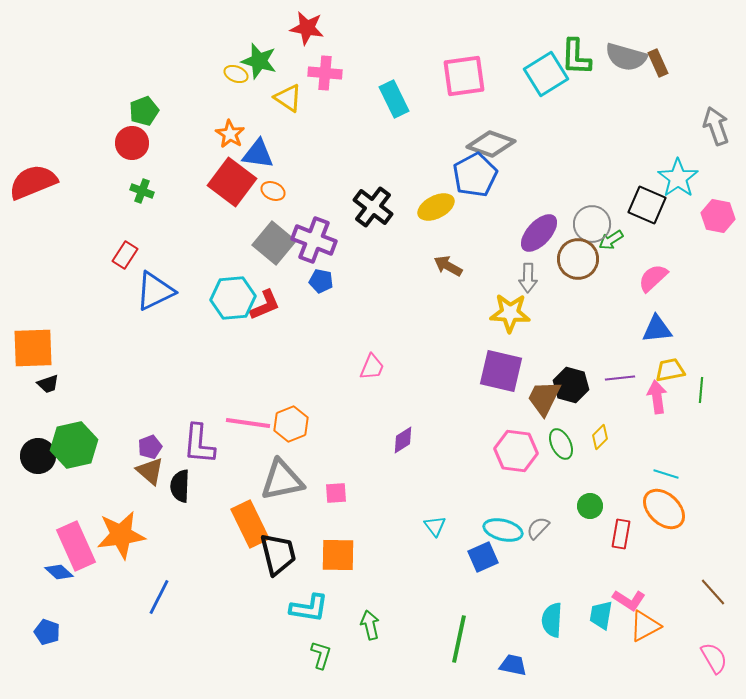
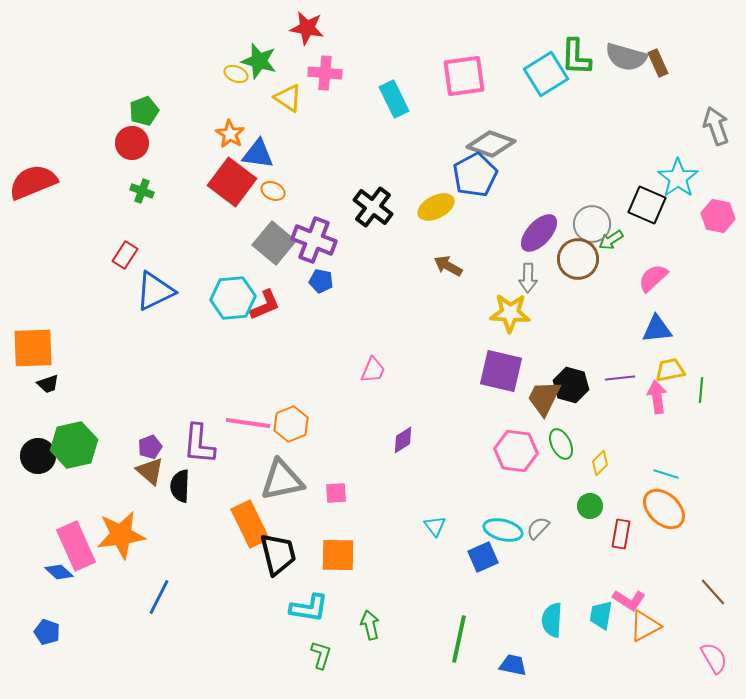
pink trapezoid at (372, 367): moved 1 px right, 3 px down
yellow diamond at (600, 437): moved 26 px down
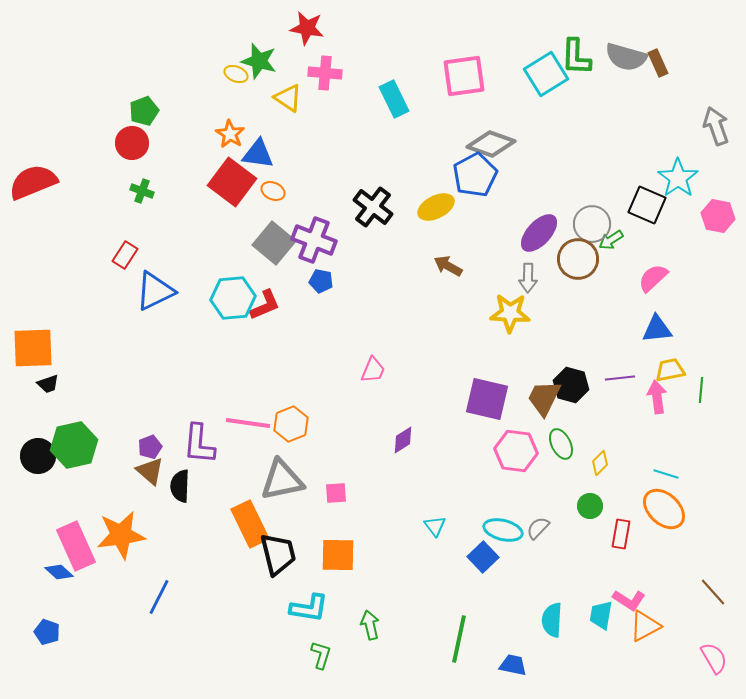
purple square at (501, 371): moved 14 px left, 28 px down
blue square at (483, 557): rotated 20 degrees counterclockwise
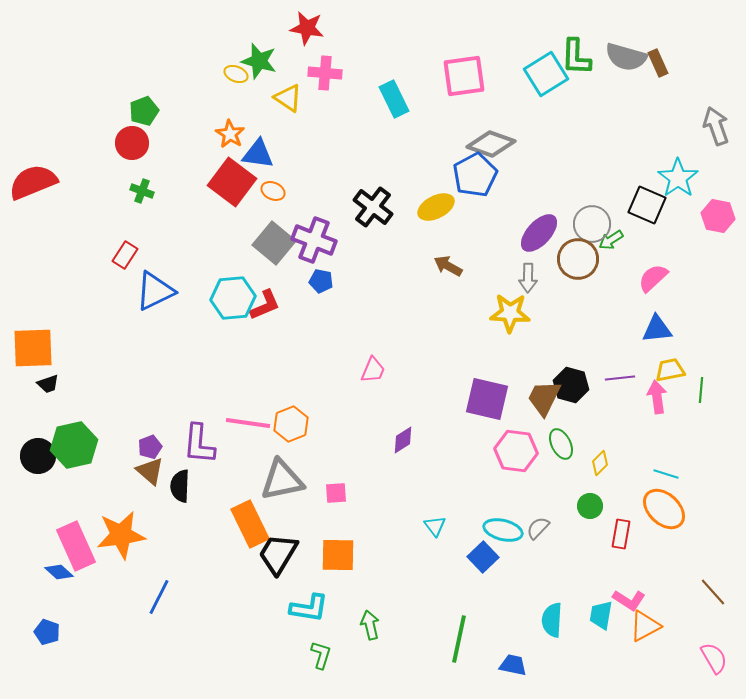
black trapezoid at (278, 554): rotated 135 degrees counterclockwise
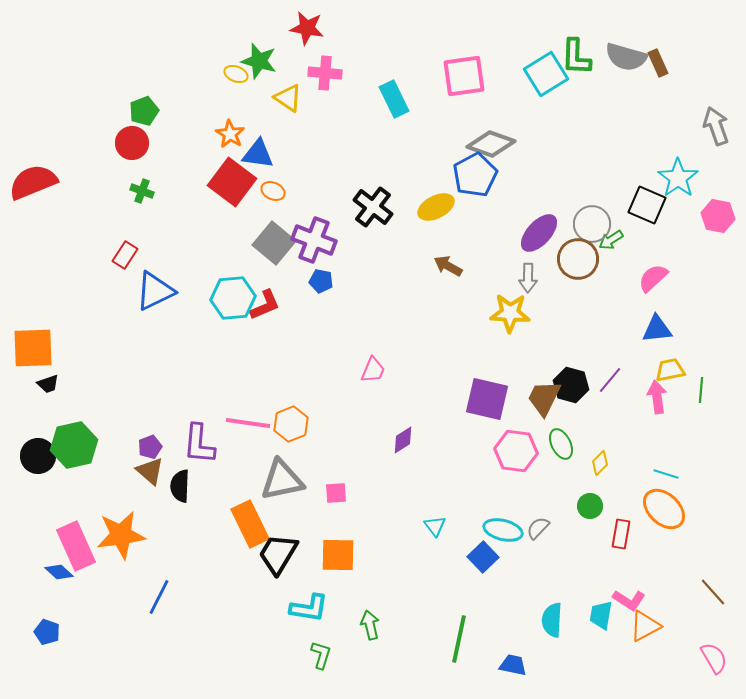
purple line at (620, 378): moved 10 px left, 2 px down; rotated 44 degrees counterclockwise
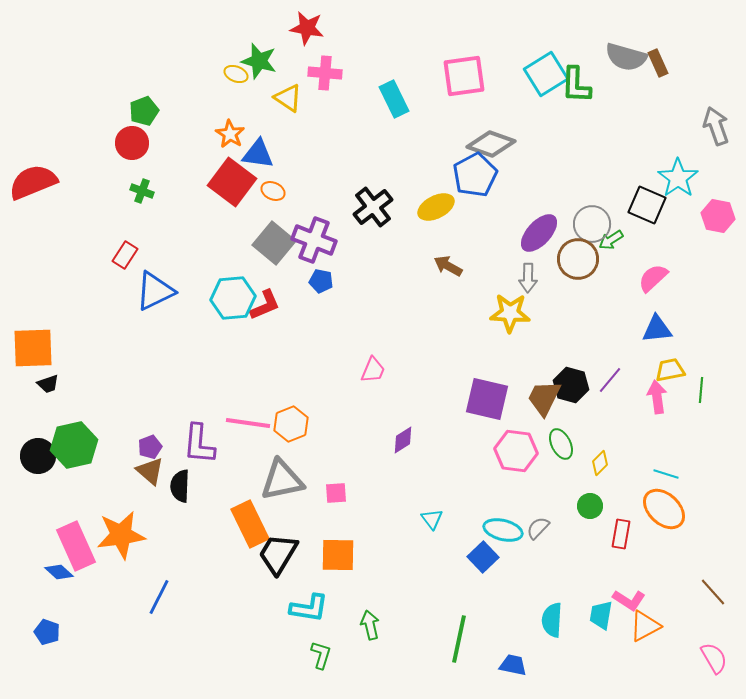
green L-shape at (576, 57): moved 28 px down
black cross at (373, 207): rotated 15 degrees clockwise
cyan triangle at (435, 526): moved 3 px left, 7 px up
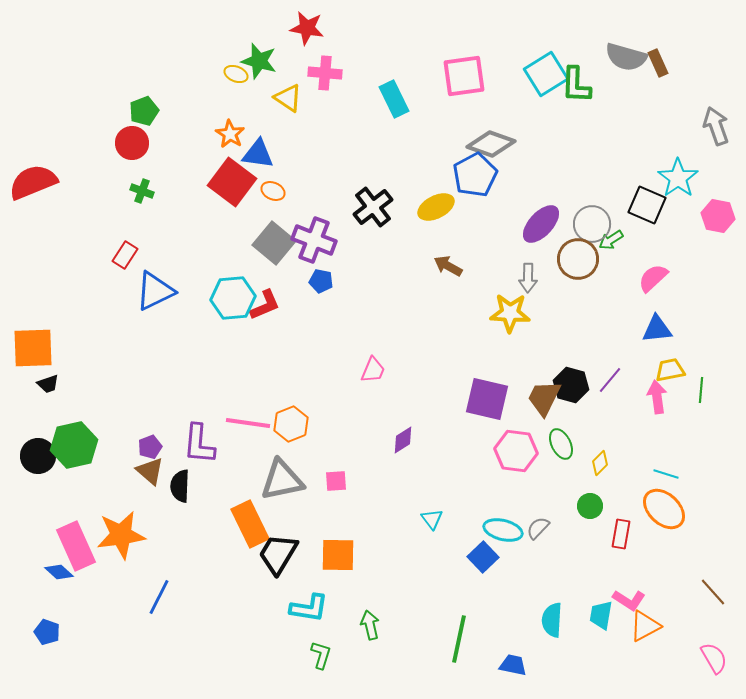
purple ellipse at (539, 233): moved 2 px right, 9 px up
pink square at (336, 493): moved 12 px up
